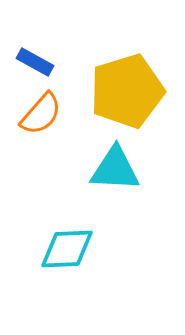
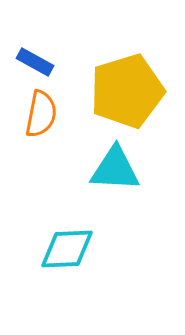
orange semicircle: rotated 30 degrees counterclockwise
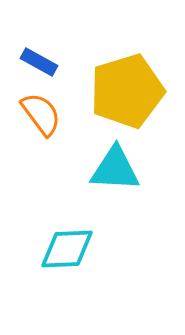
blue rectangle: moved 4 px right
orange semicircle: rotated 48 degrees counterclockwise
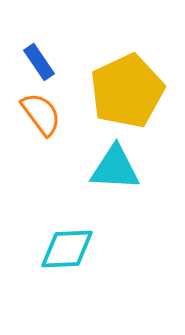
blue rectangle: rotated 27 degrees clockwise
yellow pentagon: rotated 8 degrees counterclockwise
cyan triangle: moved 1 px up
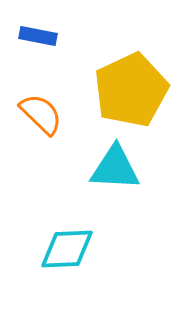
blue rectangle: moved 1 px left, 26 px up; rotated 45 degrees counterclockwise
yellow pentagon: moved 4 px right, 1 px up
orange semicircle: rotated 9 degrees counterclockwise
